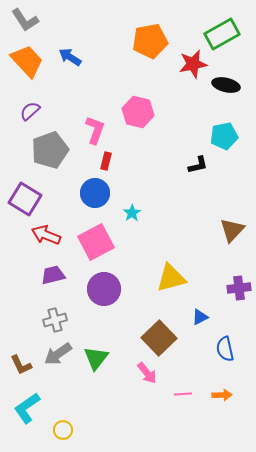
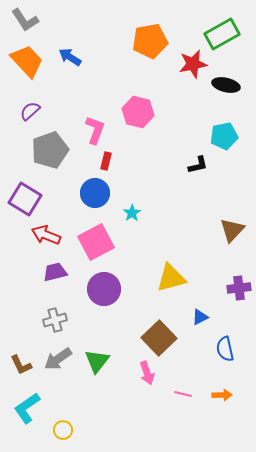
purple trapezoid: moved 2 px right, 3 px up
gray arrow: moved 5 px down
green triangle: moved 1 px right, 3 px down
pink arrow: rotated 20 degrees clockwise
pink line: rotated 18 degrees clockwise
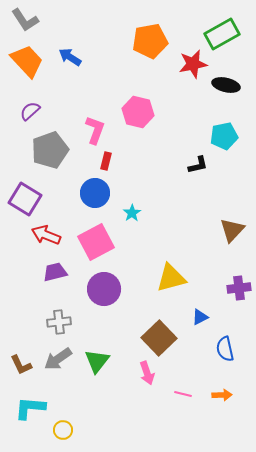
gray cross: moved 4 px right, 2 px down; rotated 10 degrees clockwise
cyan L-shape: moved 3 px right; rotated 40 degrees clockwise
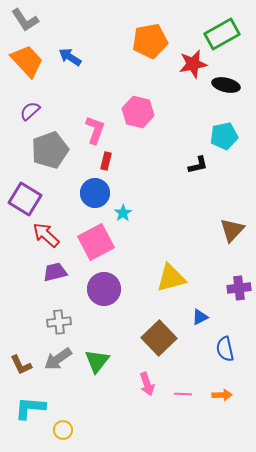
cyan star: moved 9 px left
red arrow: rotated 20 degrees clockwise
pink arrow: moved 11 px down
pink line: rotated 12 degrees counterclockwise
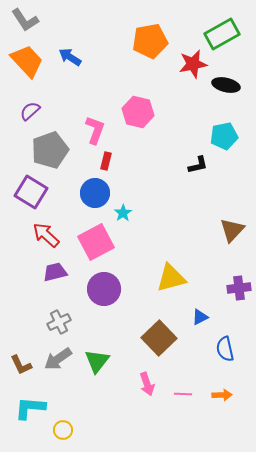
purple square: moved 6 px right, 7 px up
gray cross: rotated 20 degrees counterclockwise
